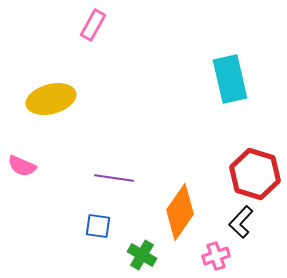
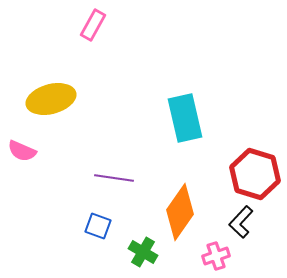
cyan rectangle: moved 45 px left, 39 px down
pink semicircle: moved 15 px up
blue square: rotated 12 degrees clockwise
green cross: moved 1 px right, 3 px up
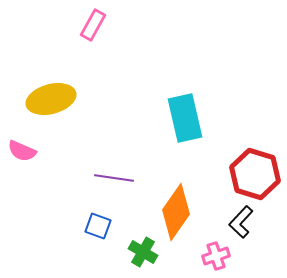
orange diamond: moved 4 px left
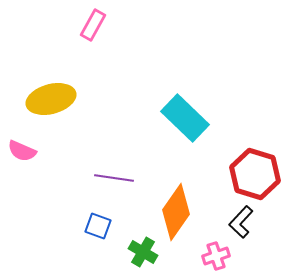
cyan rectangle: rotated 33 degrees counterclockwise
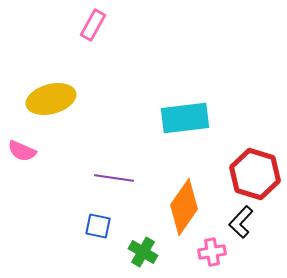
cyan rectangle: rotated 51 degrees counterclockwise
orange diamond: moved 8 px right, 5 px up
blue square: rotated 8 degrees counterclockwise
pink cross: moved 4 px left, 4 px up; rotated 8 degrees clockwise
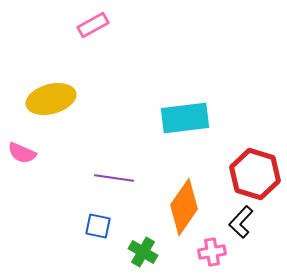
pink rectangle: rotated 32 degrees clockwise
pink semicircle: moved 2 px down
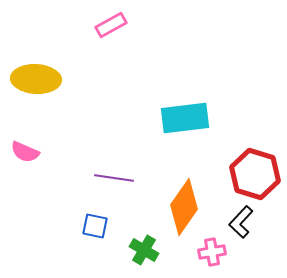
pink rectangle: moved 18 px right
yellow ellipse: moved 15 px left, 20 px up; rotated 18 degrees clockwise
pink semicircle: moved 3 px right, 1 px up
blue square: moved 3 px left
green cross: moved 1 px right, 2 px up
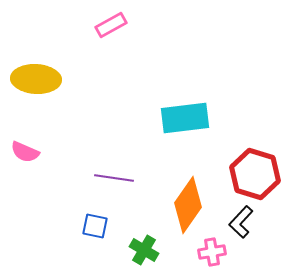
orange diamond: moved 4 px right, 2 px up
